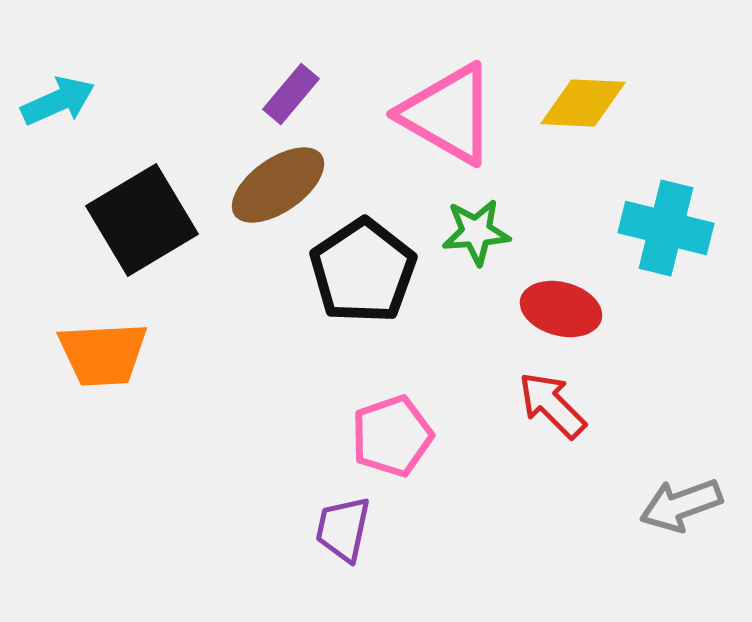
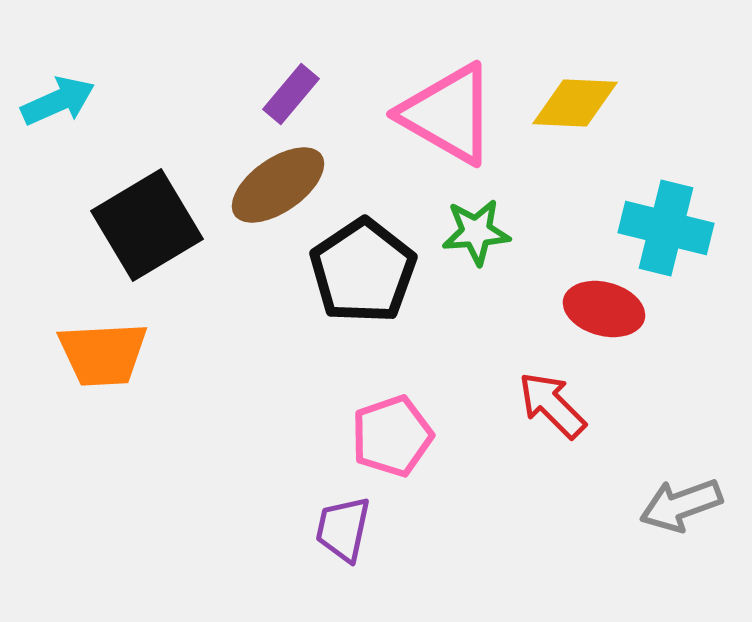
yellow diamond: moved 8 px left
black square: moved 5 px right, 5 px down
red ellipse: moved 43 px right
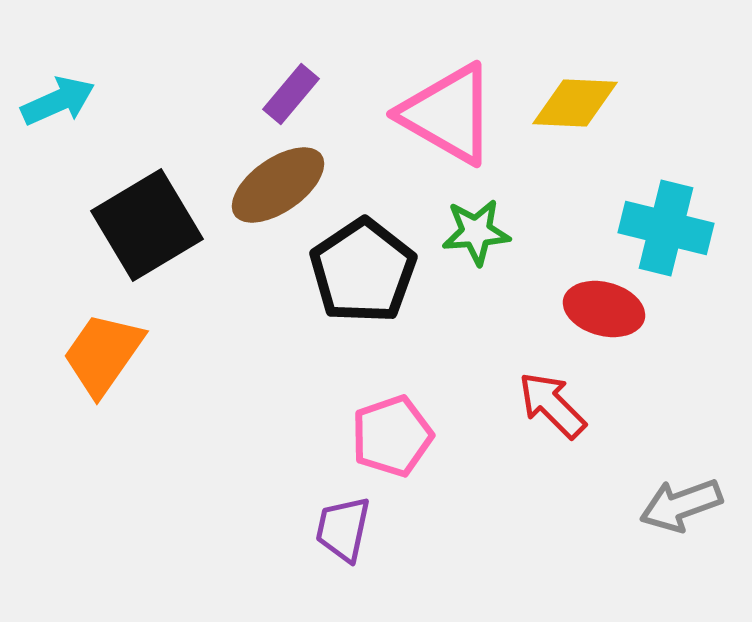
orange trapezoid: rotated 128 degrees clockwise
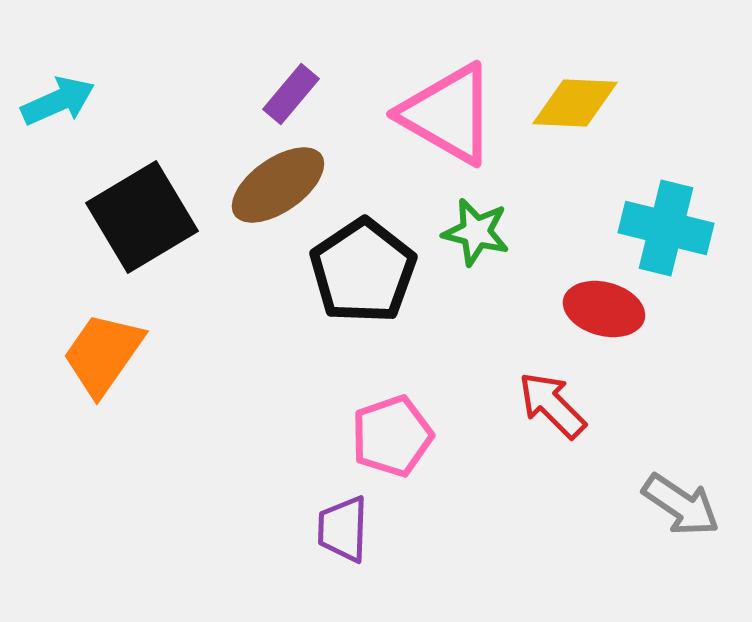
black square: moved 5 px left, 8 px up
green star: rotated 18 degrees clockwise
gray arrow: rotated 126 degrees counterclockwise
purple trapezoid: rotated 10 degrees counterclockwise
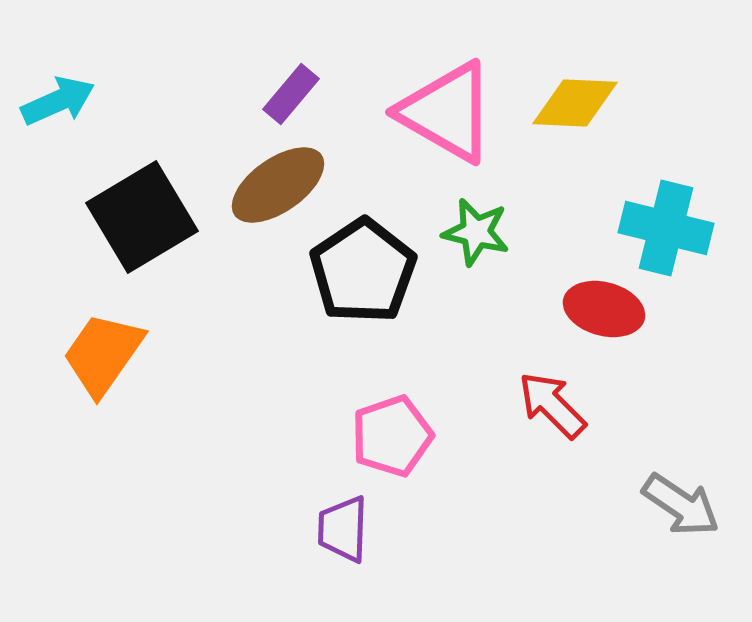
pink triangle: moved 1 px left, 2 px up
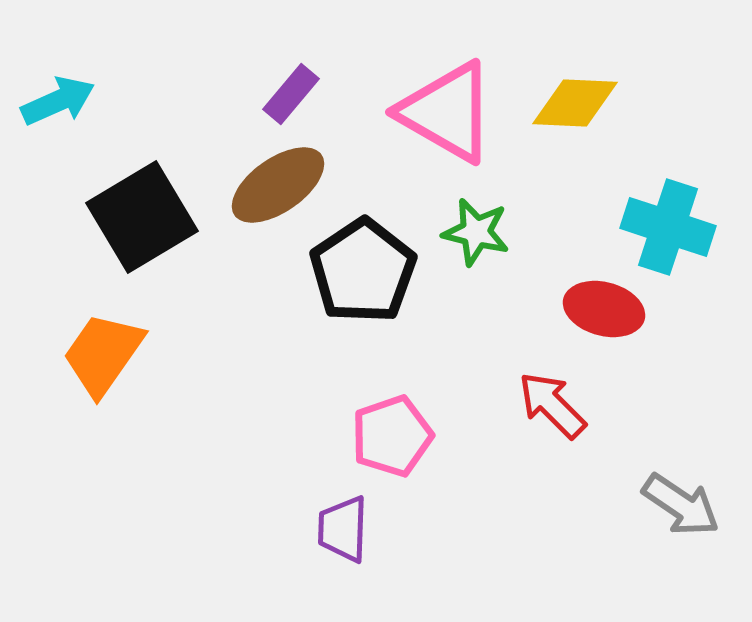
cyan cross: moved 2 px right, 1 px up; rotated 4 degrees clockwise
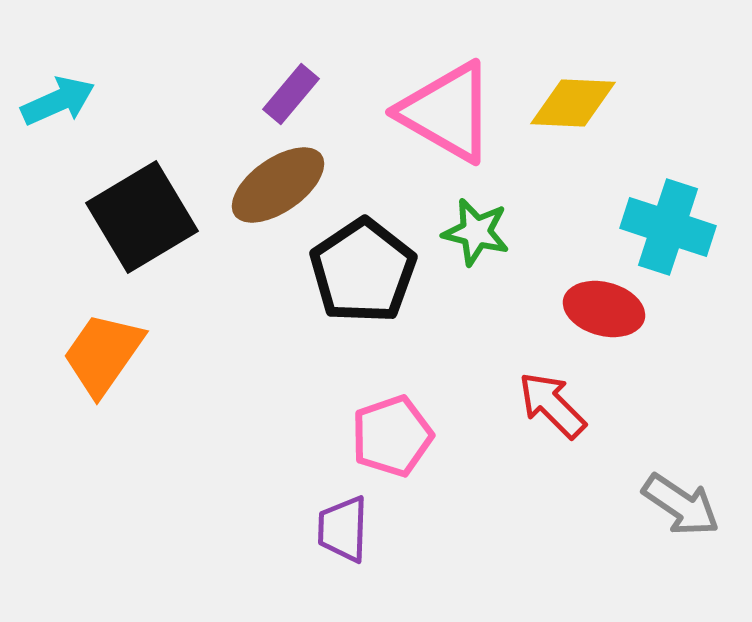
yellow diamond: moved 2 px left
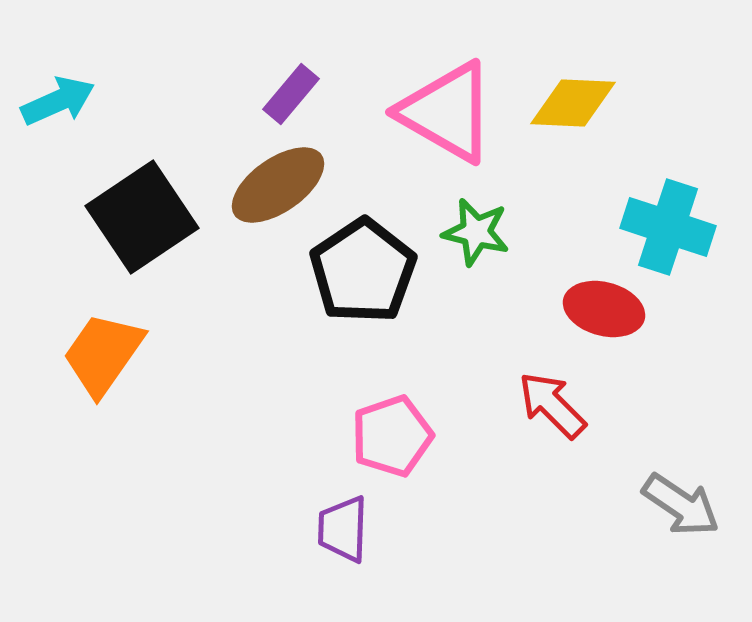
black square: rotated 3 degrees counterclockwise
